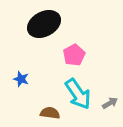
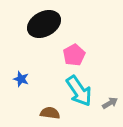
cyan arrow: moved 1 px right, 3 px up
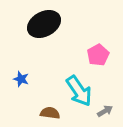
pink pentagon: moved 24 px right
gray arrow: moved 5 px left, 8 px down
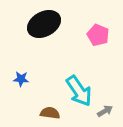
pink pentagon: moved 20 px up; rotated 20 degrees counterclockwise
blue star: rotated 14 degrees counterclockwise
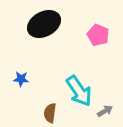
brown semicircle: rotated 90 degrees counterclockwise
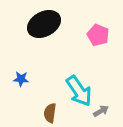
gray arrow: moved 4 px left
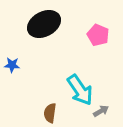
blue star: moved 9 px left, 14 px up
cyan arrow: moved 1 px right, 1 px up
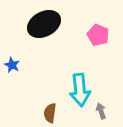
blue star: rotated 21 degrees clockwise
cyan arrow: rotated 28 degrees clockwise
gray arrow: rotated 77 degrees counterclockwise
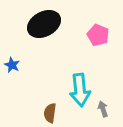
gray arrow: moved 2 px right, 2 px up
